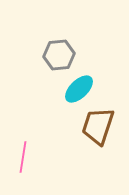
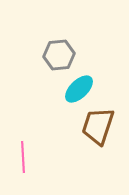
pink line: rotated 12 degrees counterclockwise
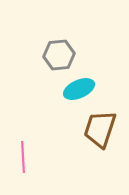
cyan ellipse: rotated 20 degrees clockwise
brown trapezoid: moved 2 px right, 3 px down
